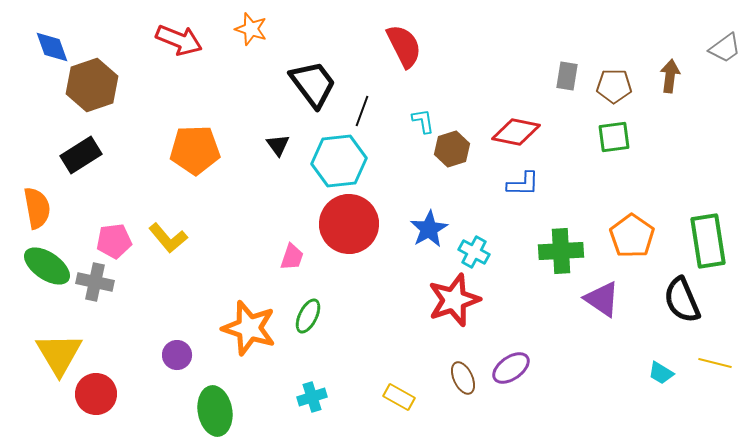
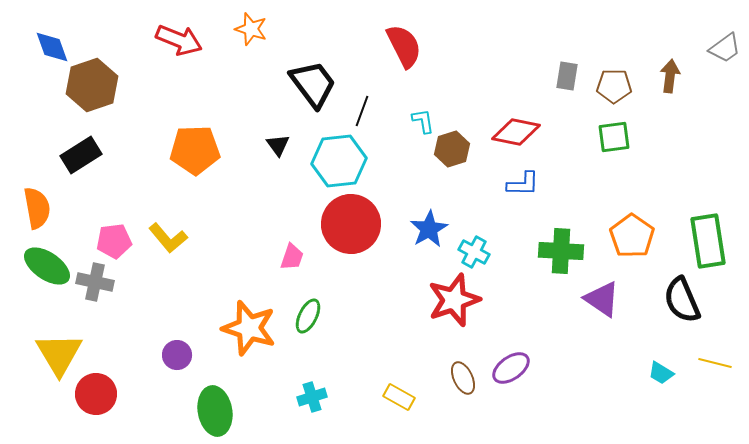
red circle at (349, 224): moved 2 px right
green cross at (561, 251): rotated 6 degrees clockwise
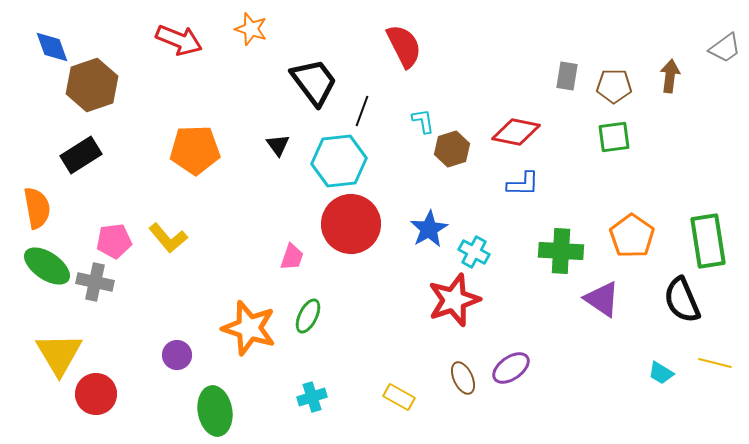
black trapezoid at (313, 84): moved 1 px right, 2 px up
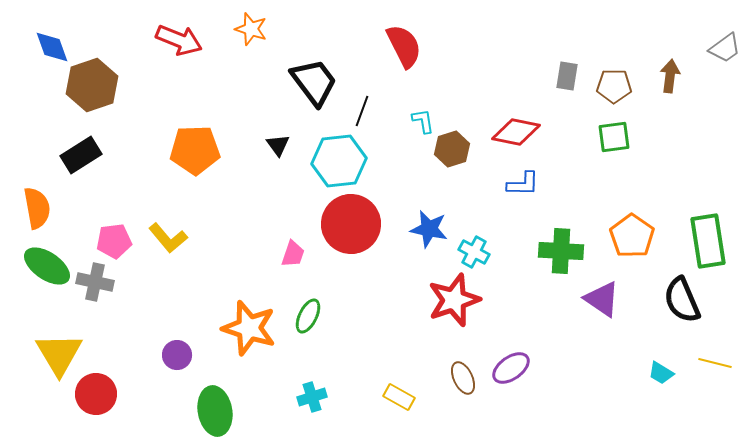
blue star at (429, 229): rotated 30 degrees counterclockwise
pink trapezoid at (292, 257): moved 1 px right, 3 px up
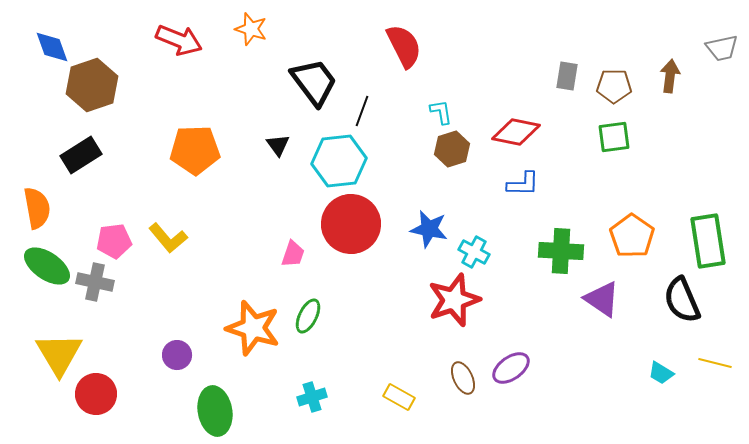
gray trapezoid at (725, 48): moved 3 px left; rotated 24 degrees clockwise
cyan L-shape at (423, 121): moved 18 px right, 9 px up
orange star at (249, 328): moved 4 px right
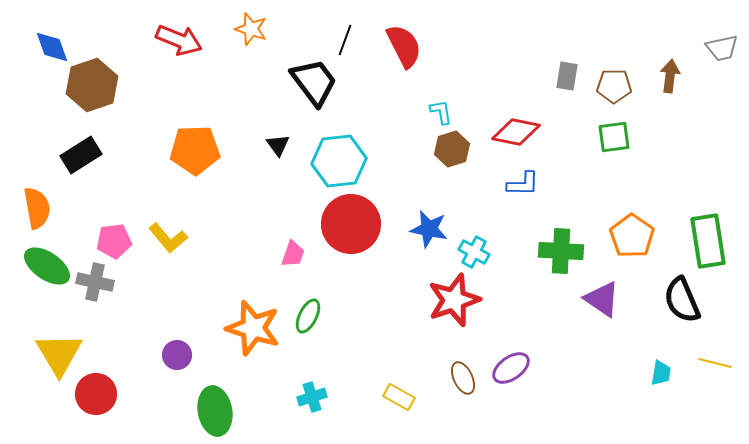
black line at (362, 111): moved 17 px left, 71 px up
cyan trapezoid at (661, 373): rotated 112 degrees counterclockwise
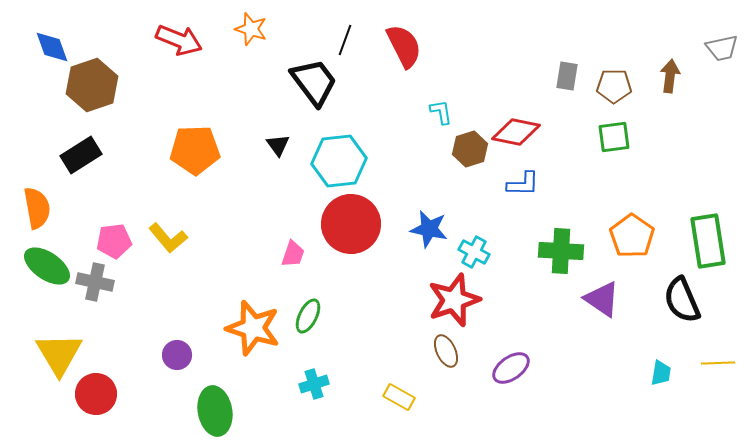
brown hexagon at (452, 149): moved 18 px right
yellow line at (715, 363): moved 3 px right; rotated 16 degrees counterclockwise
brown ellipse at (463, 378): moved 17 px left, 27 px up
cyan cross at (312, 397): moved 2 px right, 13 px up
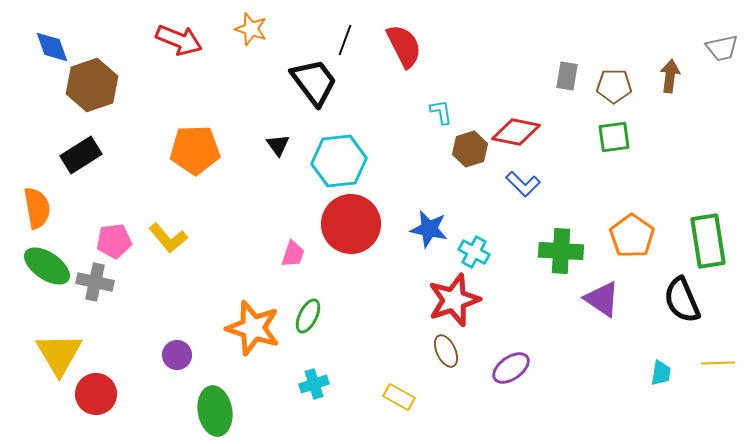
blue L-shape at (523, 184): rotated 44 degrees clockwise
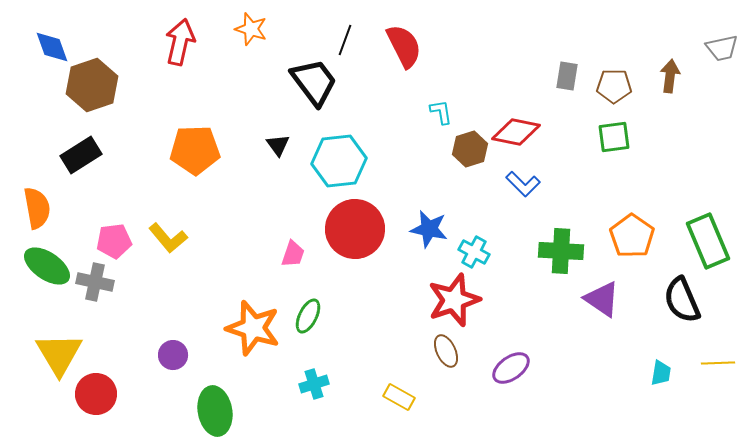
red arrow at (179, 40): moved 1 px right, 2 px down; rotated 99 degrees counterclockwise
red circle at (351, 224): moved 4 px right, 5 px down
green rectangle at (708, 241): rotated 14 degrees counterclockwise
purple circle at (177, 355): moved 4 px left
